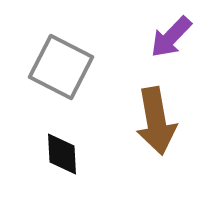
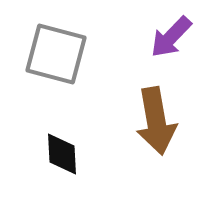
gray square: moved 5 px left, 13 px up; rotated 12 degrees counterclockwise
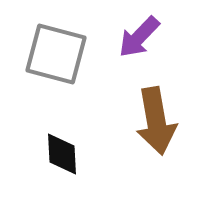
purple arrow: moved 32 px left
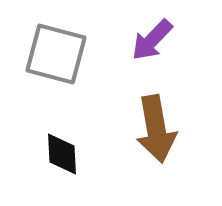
purple arrow: moved 13 px right, 3 px down
brown arrow: moved 8 px down
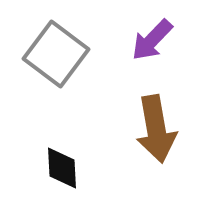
gray square: rotated 22 degrees clockwise
black diamond: moved 14 px down
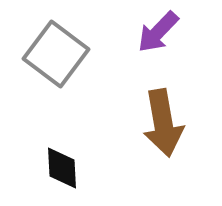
purple arrow: moved 6 px right, 8 px up
brown arrow: moved 7 px right, 6 px up
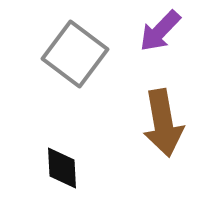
purple arrow: moved 2 px right, 1 px up
gray square: moved 19 px right
